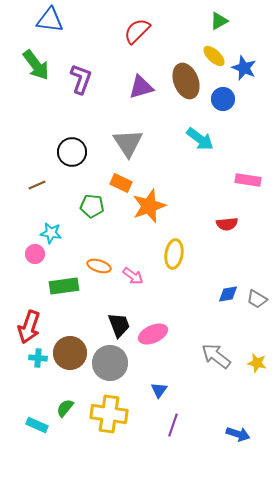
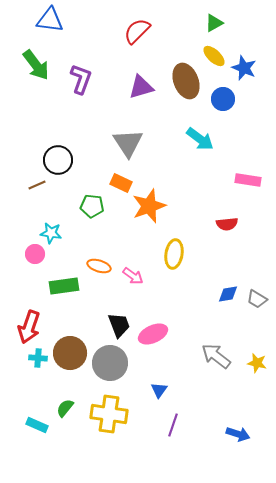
green triangle at (219, 21): moved 5 px left, 2 px down
black circle at (72, 152): moved 14 px left, 8 px down
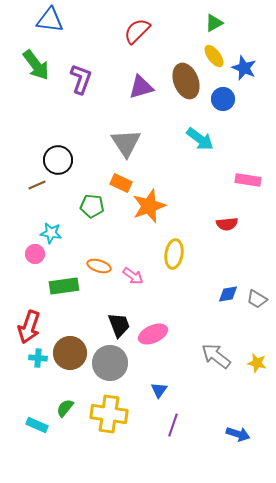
yellow ellipse at (214, 56): rotated 10 degrees clockwise
gray triangle at (128, 143): moved 2 px left
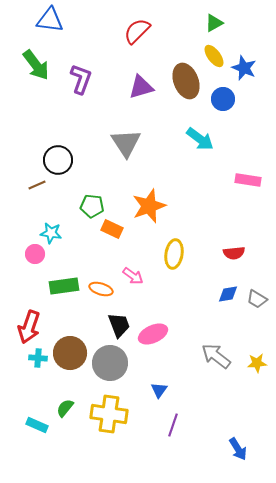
orange rectangle at (121, 183): moved 9 px left, 46 px down
red semicircle at (227, 224): moved 7 px right, 29 px down
orange ellipse at (99, 266): moved 2 px right, 23 px down
yellow star at (257, 363): rotated 18 degrees counterclockwise
blue arrow at (238, 434): moved 15 px down; rotated 40 degrees clockwise
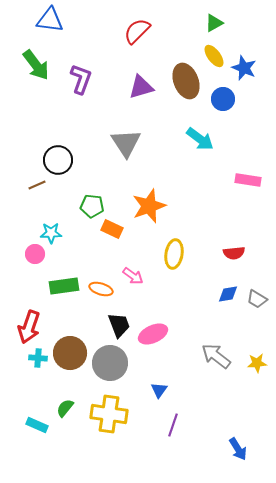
cyan star at (51, 233): rotated 10 degrees counterclockwise
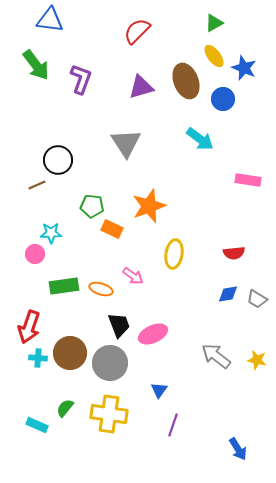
yellow star at (257, 363): moved 3 px up; rotated 18 degrees clockwise
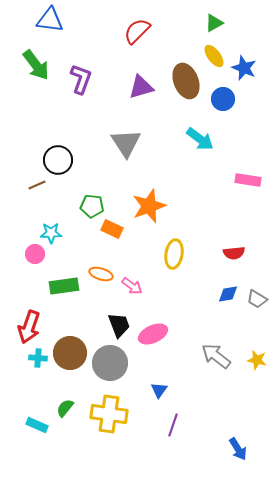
pink arrow at (133, 276): moved 1 px left, 10 px down
orange ellipse at (101, 289): moved 15 px up
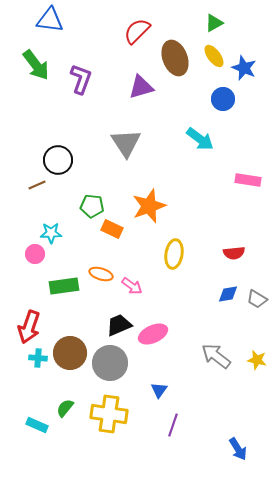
brown ellipse at (186, 81): moved 11 px left, 23 px up
black trapezoid at (119, 325): rotated 92 degrees counterclockwise
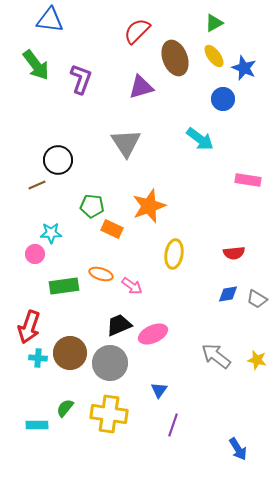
cyan rectangle at (37, 425): rotated 25 degrees counterclockwise
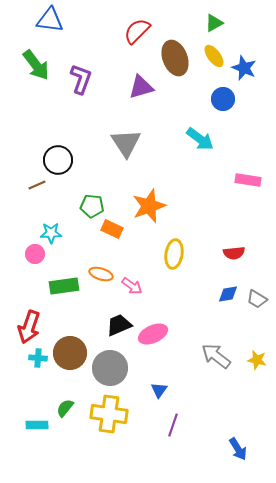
gray circle at (110, 363): moved 5 px down
